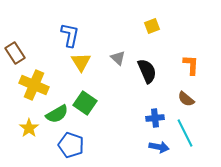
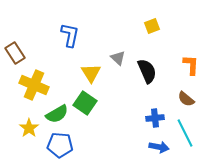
yellow triangle: moved 10 px right, 11 px down
blue pentagon: moved 11 px left; rotated 15 degrees counterclockwise
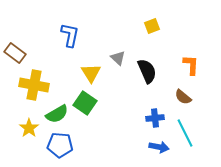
brown rectangle: rotated 20 degrees counterclockwise
yellow cross: rotated 12 degrees counterclockwise
brown semicircle: moved 3 px left, 2 px up
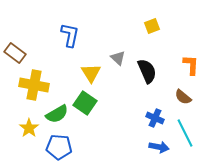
blue cross: rotated 30 degrees clockwise
blue pentagon: moved 1 px left, 2 px down
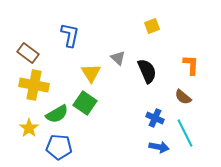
brown rectangle: moved 13 px right
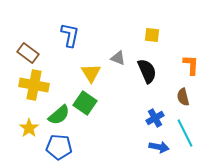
yellow square: moved 9 px down; rotated 28 degrees clockwise
gray triangle: rotated 21 degrees counterclockwise
brown semicircle: rotated 36 degrees clockwise
green semicircle: moved 2 px right, 1 px down; rotated 10 degrees counterclockwise
blue cross: rotated 36 degrees clockwise
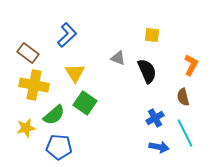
blue L-shape: moved 3 px left; rotated 35 degrees clockwise
orange L-shape: rotated 25 degrees clockwise
yellow triangle: moved 16 px left
green semicircle: moved 5 px left
yellow star: moved 3 px left; rotated 24 degrees clockwise
